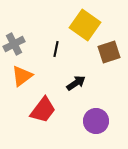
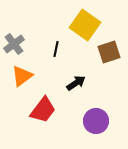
gray cross: rotated 10 degrees counterclockwise
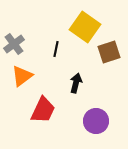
yellow square: moved 2 px down
black arrow: rotated 42 degrees counterclockwise
red trapezoid: rotated 12 degrees counterclockwise
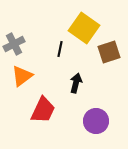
yellow square: moved 1 px left, 1 px down
gray cross: rotated 10 degrees clockwise
black line: moved 4 px right
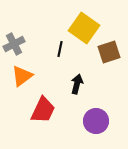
black arrow: moved 1 px right, 1 px down
